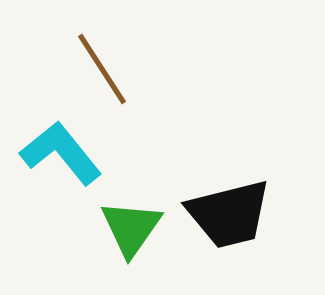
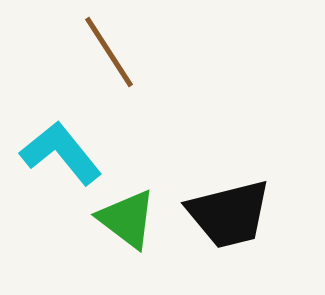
brown line: moved 7 px right, 17 px up
green triangle: moved 4 px left, 9 px up; rotated 28 degrees counterclockwise
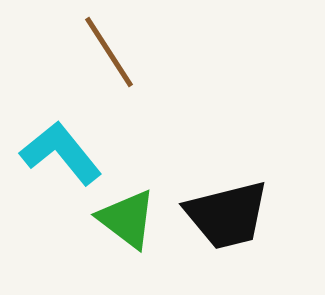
black trapezoid: moved 2 px left, 1 px down
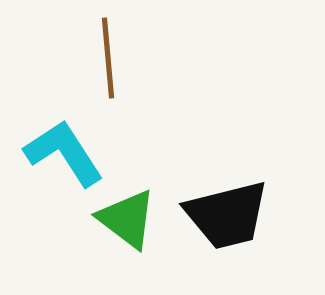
brown line: moved 1 px left, 6 px down; rotated 28 degrees clockwise
cyan L-shape: moved 3 px right; rotated 6 degrees clockwise
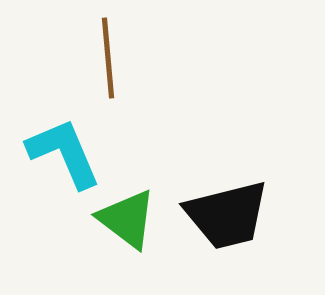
cyan L-shape: rotated 10 degrees clockwise
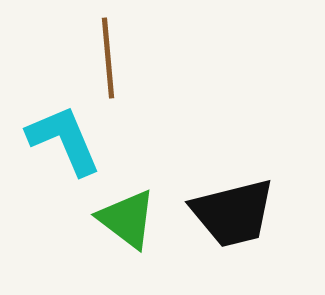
cyan L-shape: moved 13 px up
black trapezoid: moved 6 px right, 2 px up
